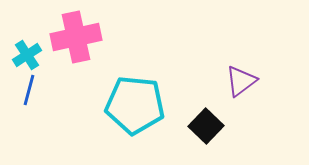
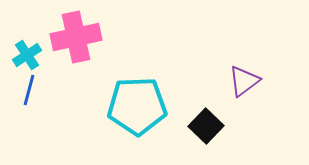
purple triangle: moved 3 px right
cyan pentagon: moved 2 px right, 1 px down; rotated 8 degrees counterclockwise
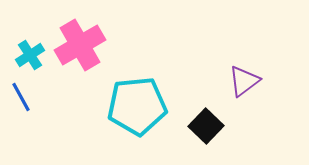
pink cross: moved 4 px right, 8 px down; rotated 18 degrees counterclockwise
cyan cross: moved 3 px right
blue line: moved 8 px left, 7 px down; rotated 44 degrees counterclockwise
cyan pentagon: rotated 4 degrees counterclockwise
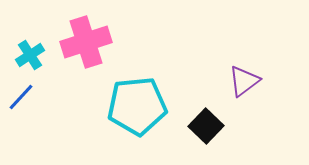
pink cross: moved 6 px right, 3 px up; rotated 12 degrees clockwise
blue line: rotated 72 degrees clockwise
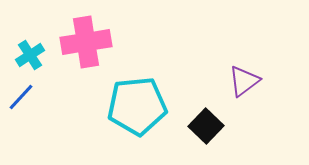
pink cross: rotated 9 degrees clockwise
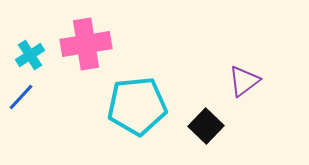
pink cross: moved 2 px down
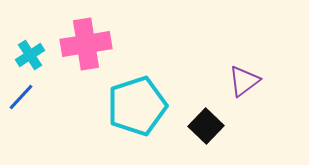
cyan pentagon: rotated 12 degrees counterclockwise
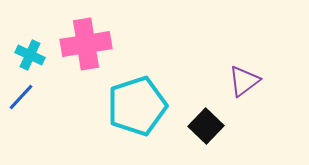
cyan cross: rotated 32 degrees counterclockwise
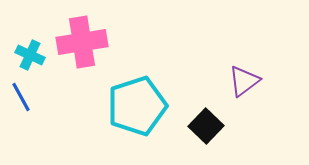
pink cross: moved 4 px left, 2 px up
blue line: rotated 72 degrees counterclockwise
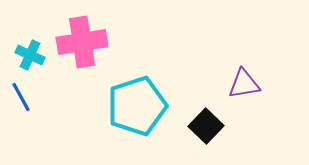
purple triangle: moved 3 px down; rotated 28 degrees clockwise
